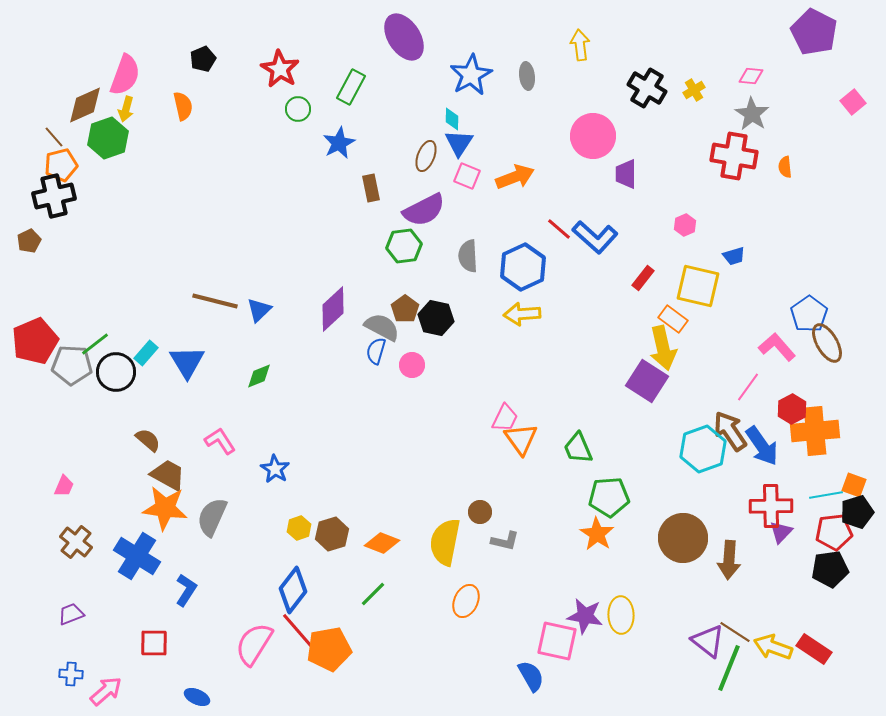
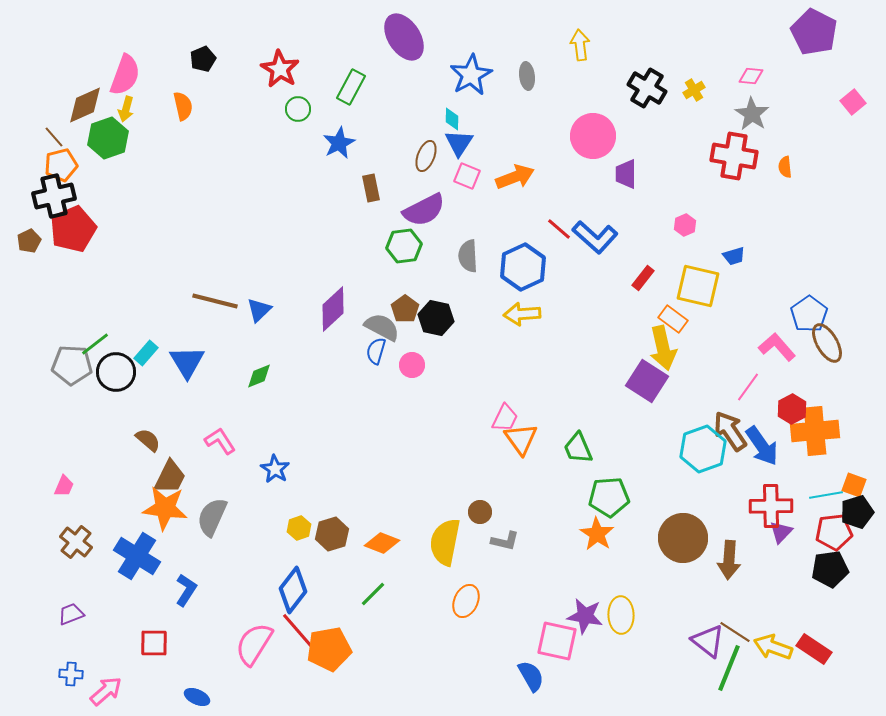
red pentagon at (35, 341): moved 38 px right, 112 px up
brown trapezoid at (168, 475): moved 2 px right, 2 px down; rotated 87 degrees clockwise
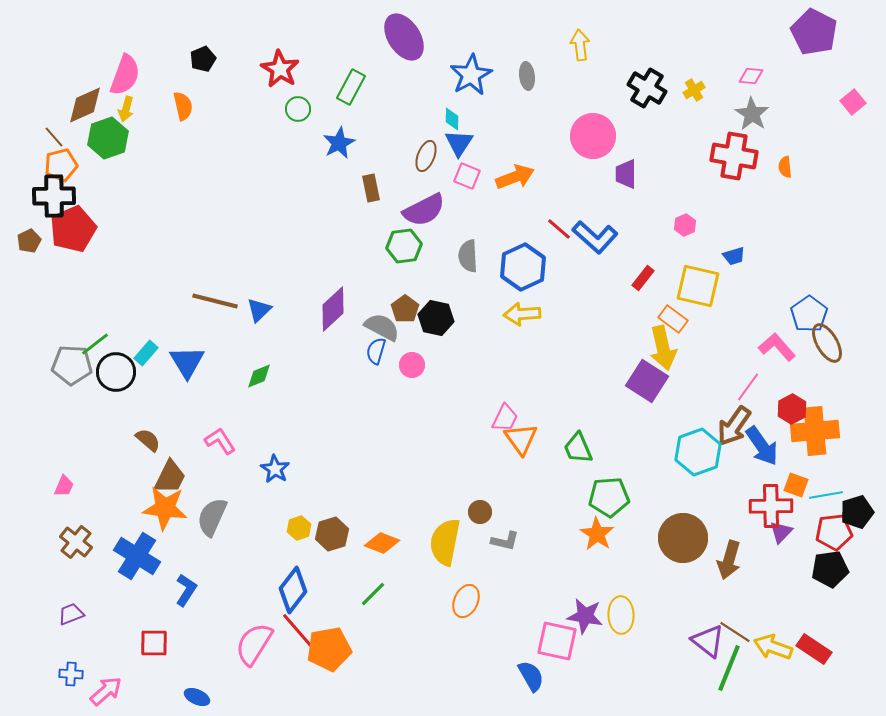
black cross at (54, 196): rotated 12 degrees clockwise
brown arrow at (730, 431): moved 4 px right, 5 px up; rotated 111 degrees counterclockwise
cyan hexagon at (703, 449): moved 5 px left, 3 px down
orange square at (854, 485): moved 58 px left
brown arrow at (729, 560): rotated 12 degrees clockwise
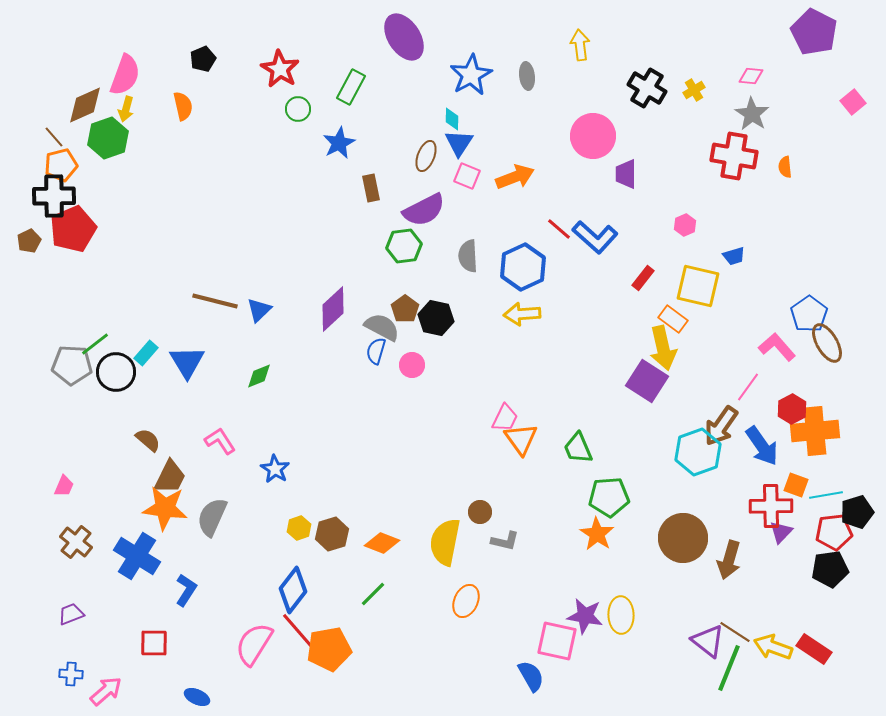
brown arrow at (734, 426): moved 13 px left
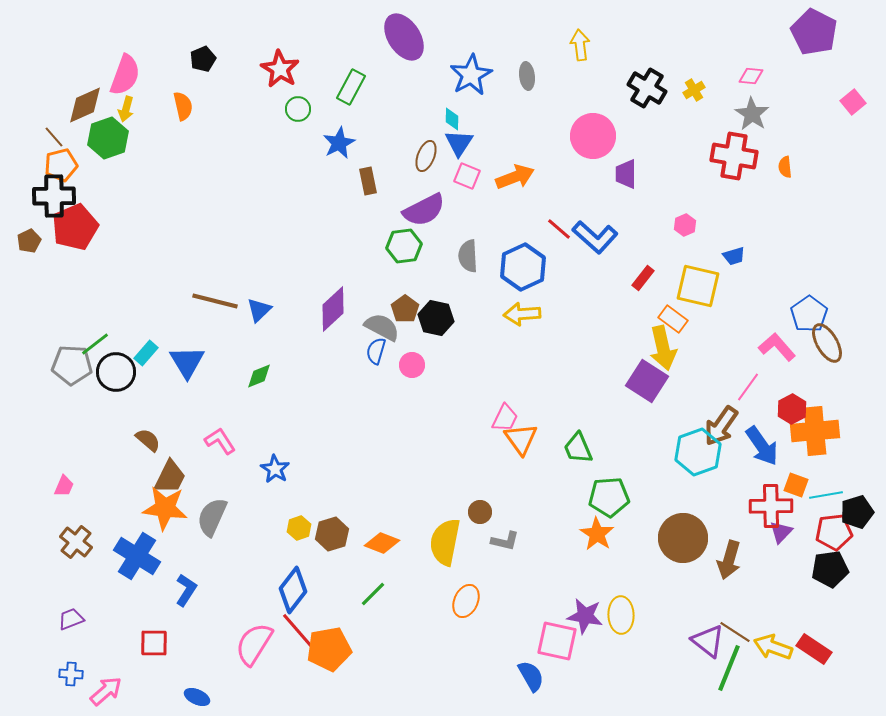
brown rectangle at (371, 188): moved 3 px left, 7 px up
red pentagon at (73, 229): moved 2 px right, 2 px up
purple trapezoid at (71, 614): moved 5 px down
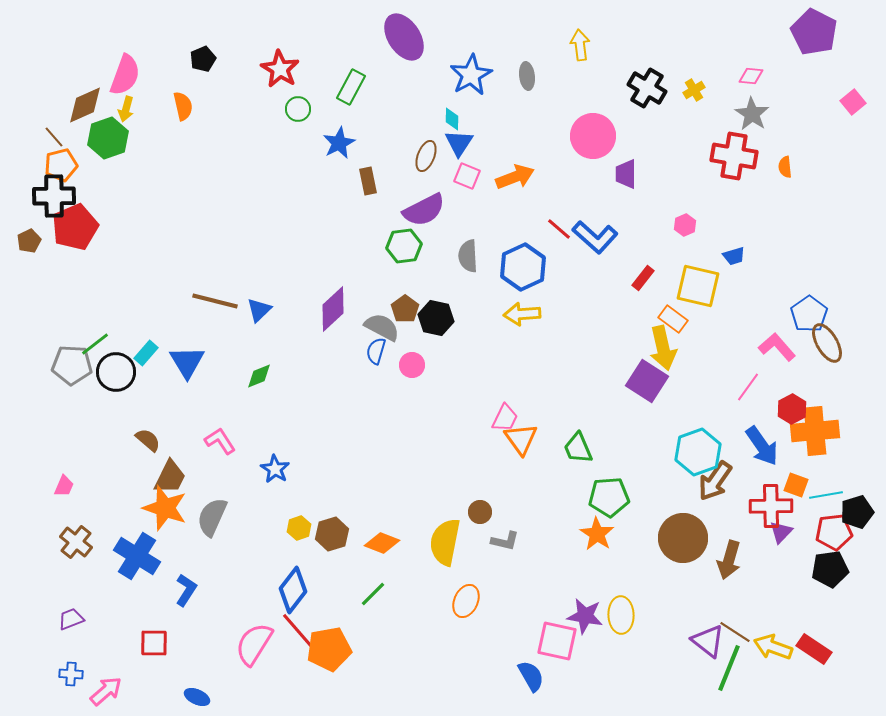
brown arrow at (721, 426): moved 6 px left, 55 px down
orange star at (165, 508): rotated 12 degrees clockwise
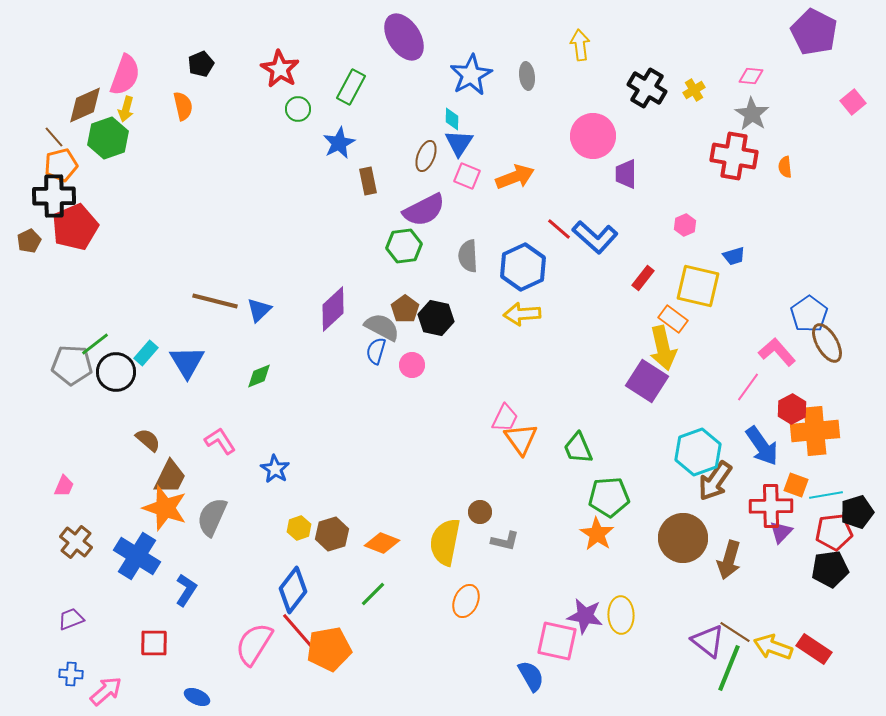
black pentagon at (203, 59): moved 2 px left, 5 px down
pink L-shape at (777, 347): moved 5 px down
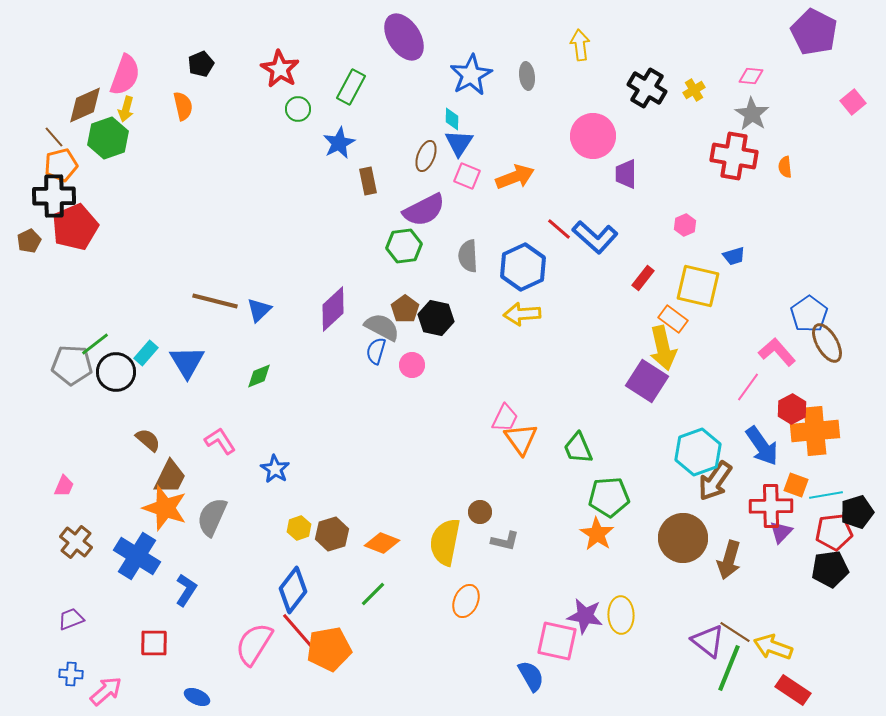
red rectangle at (814, 649): moved 21 px left, 41 px down
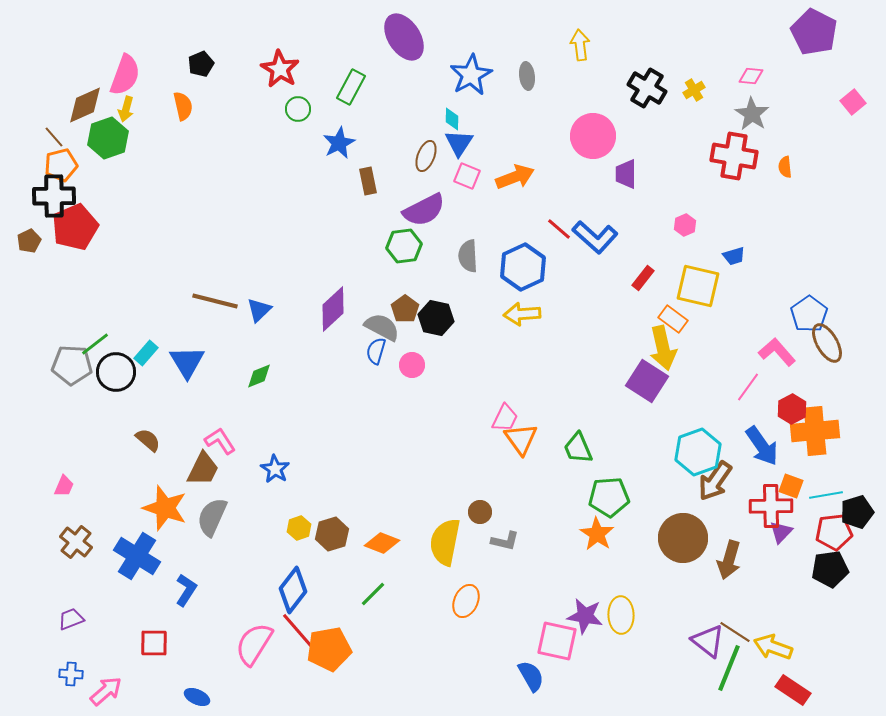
brown trapezoid at (170, 477): moved 33 px right, 8 px up
orange square at (796, 485): moved 5 px left, 1 px down
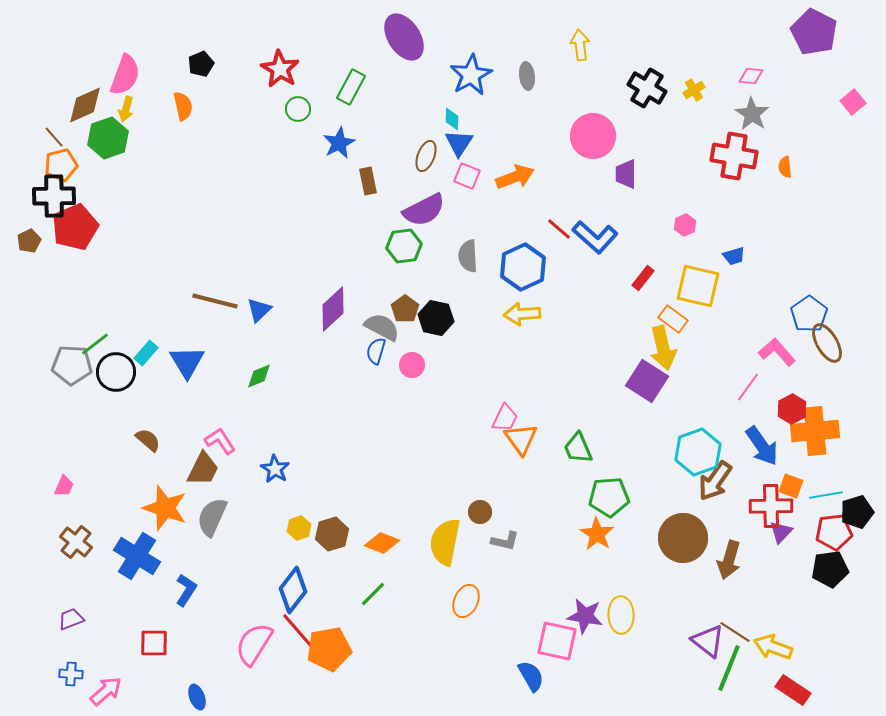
blue ellipse at (197, 697): rotated 45 degrees clockwise
